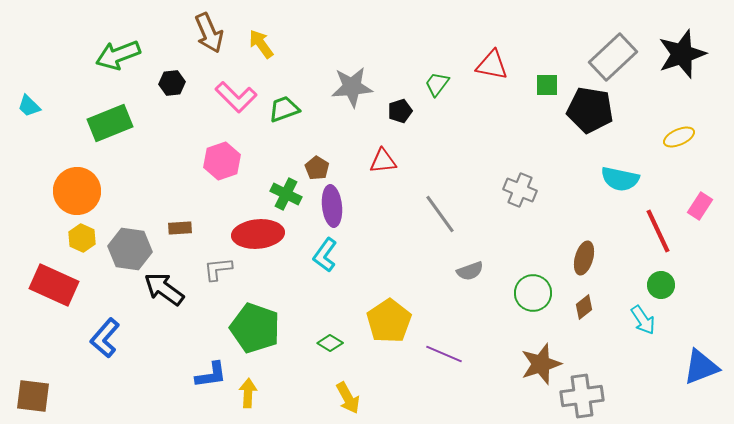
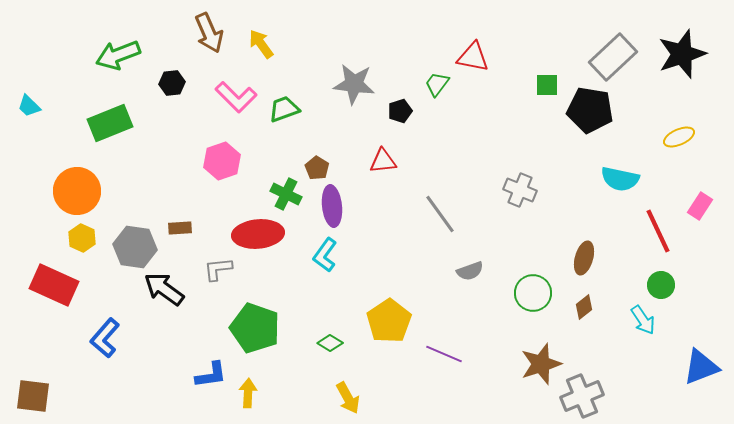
red triangle at (492, 65): moved 19 px left, 8 px up
gray star at (352, 87): moved 2 px right, 3 px up; rotated 12 degrees clockwise
gray hexagon at (130, 249): moved 5 px right, 2 px up
gray cross at (582, 396): rotated 15 degrees counterclockwise
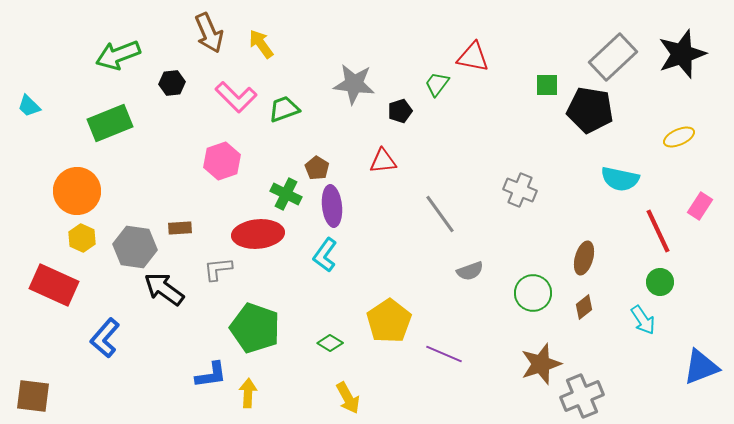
green circle at (661, 285): moved 1 px left, 3 px up
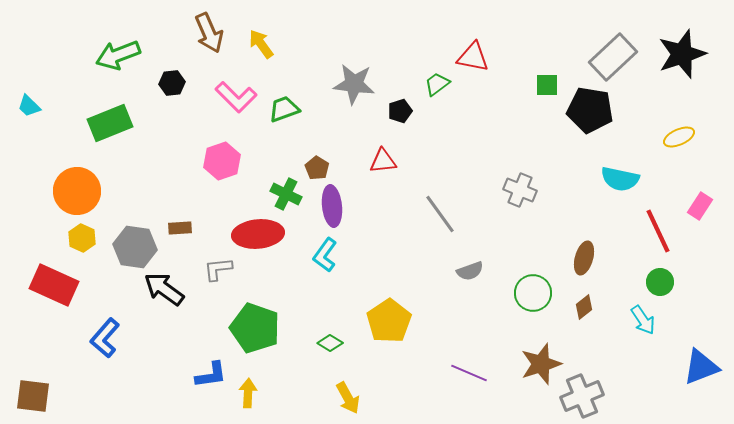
green trapezoid at (437, 84): rotated 16 degrees clockwise
purple line at (444, 354): moved 25 px right, 19 px down
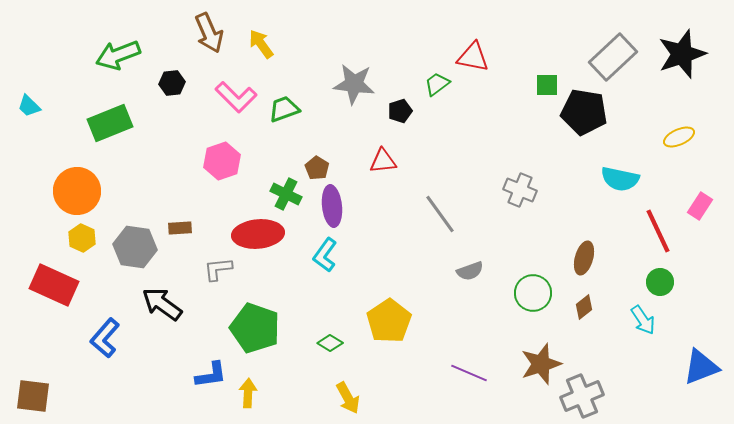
black pentagon at (590, 110): moved 6 px left, 2 px down
black arrow at (164, 289): moved 2 px left, 15 px down
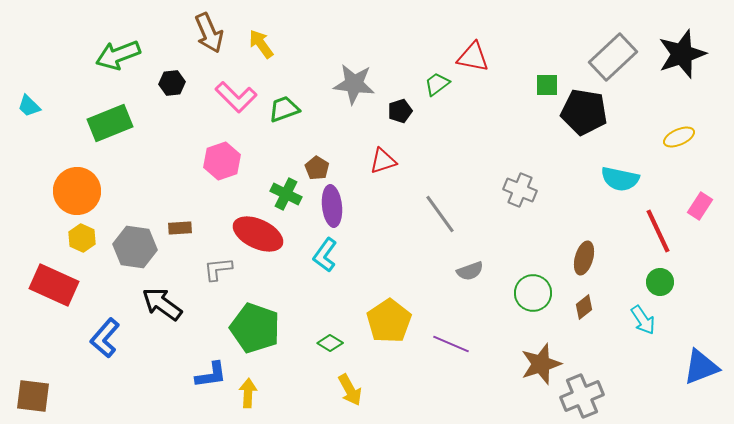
red triangle at (383, 161): rotated 12 degrees counterclockwise
red ellipse at (258, 234): rotated 30 degrees clockwise
purple line at (469, 373): moved 18 px left, 29 px up
yellow arrow at (348, 398): moved 2 px right, 8 px up
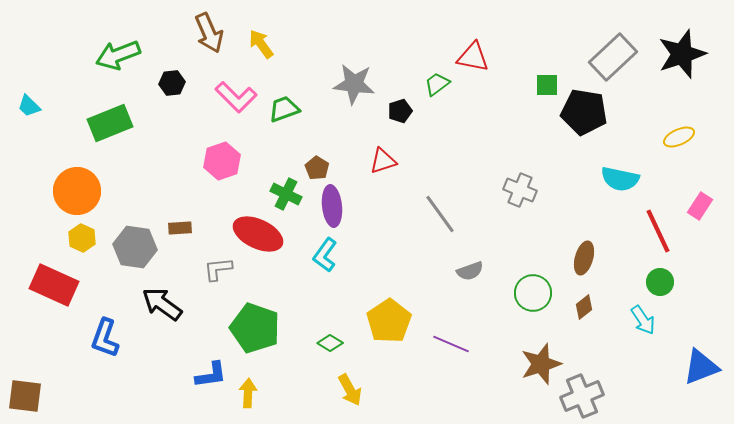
blue L-shape at (105, 338): rotated 21 degrees counterclockwise
brown square at (33, 396): moved 8 px left
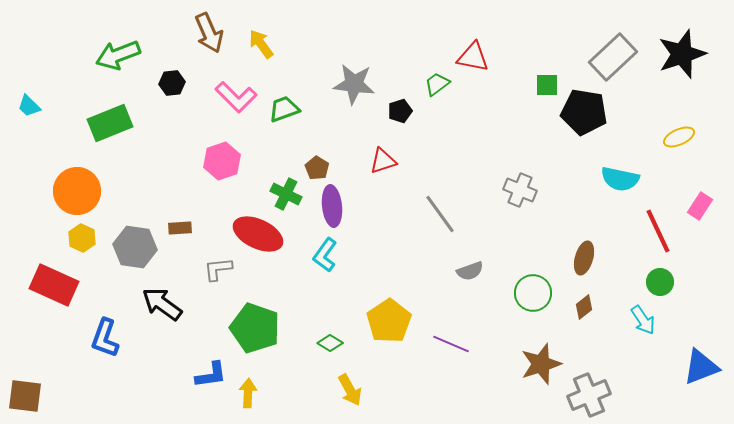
gray cross at (582, 396): moved 7 px right, 1 px up
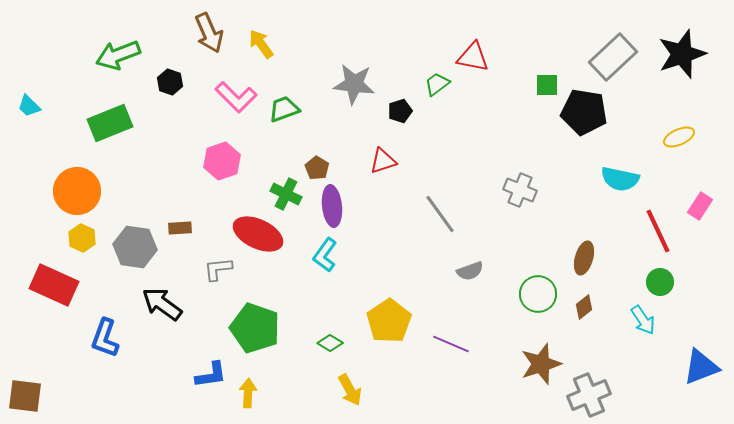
black hexagon at (172, 83): moved 2 px left, 1 px up; rotated 25 degrees clockwise
green circle at (533, 293): moved 5 px right, 1 px down
